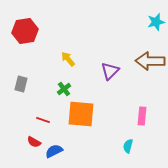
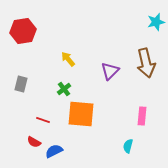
red hexagon: moved 2 px left
brown arrow: moved 4 px left, 2 px down; rotated 104 degrees counterclockwise
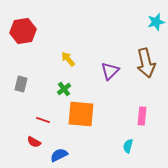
blue semicircle: moved 5 px right, 4 px down
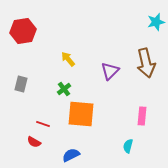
red line: moved 4 px down
blue semicircle: moved 12 px right
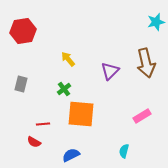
pink rectangle: rotated 54 degrees clockwise
red line: rotated 24 degrees counterclockwise
cyan semicircle: moved 4 px left, 5 px down
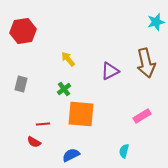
purple triangle: rotated 18 degrees clockwise
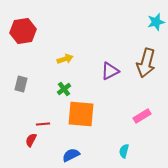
yellow arrow: moved 3 px left; rotated 112 degrees clockwise
brown arrow: rotated 28 degrees clockwise
red semicircle: moved 3 px left, 2 px up; rotated 88 degrees clockwise
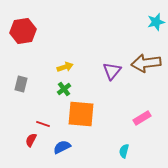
yellow arrow: moved 8 px down
brown arrow: rotated 68 degrees clockwise
purple triangle: moved 2 px right; rotated 24 degrees counterclockwise
pink rectangle: moved 2 px down
red line: rotated 24 degrees clockwise
blue semicircle: moved 9 px left, 8 px up
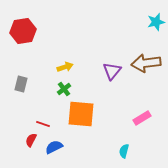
blue semicircle: moved 8 px left
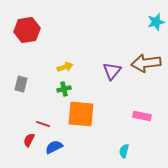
red hexagon: moved 4 px right, 1 px up
green cross: rotated 24 degrees clockwise
pink rectangle: moved 2 px up; rotated 42 degrees clockwise
red semicircle: moved 2 px left
